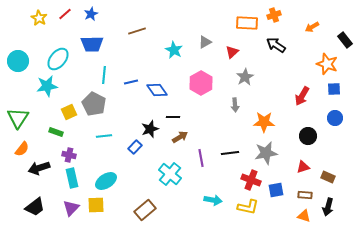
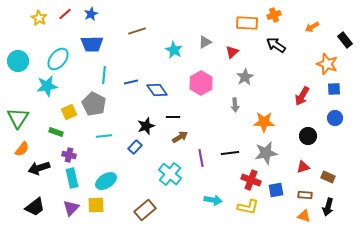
black star at (150, 129): moved 4 px left, 3 px up
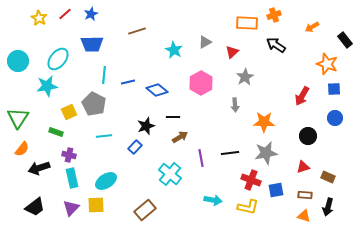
blue line at (131, 82): moved 3 px left
blue diamond at (157, 90): rotated 15 degrees counterclockwise
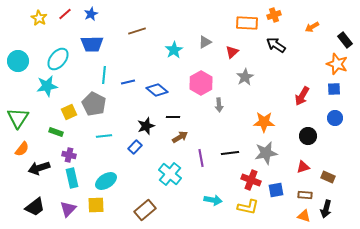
cyan star at (174, 50): rotated 12 degrees clockwise
orange star at (327, 64): moved 10 px right
gray arrow at (235, 105): moved 16 px left
black arrow at (328, 207): moved 2 px left, 2 px down
purple triangle at (71, 208): moved 3 px left, 1 px down
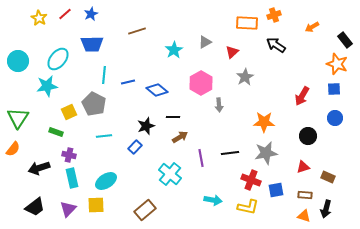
orange semicircle at (22, 149): moved 9 px left
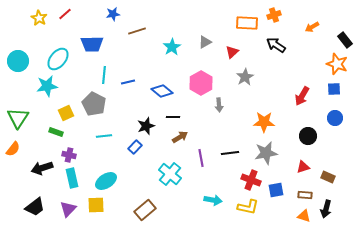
blue star at (91, 14): moved 22 px right; rotated 16 degrees clockwise
cyan star at (174, 50): moved 2 px left, 3 px up
blue diamond at (157, 90): moved 5 px right, 1 px down
yellow square at (69, 112): moved 3 px left, 1 px down
black arrow at (39, 168): moved 3 px right
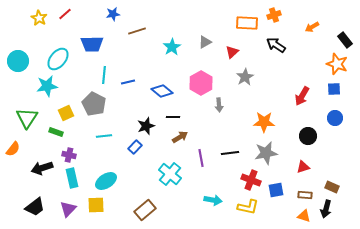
green triangle at (18, 118): moved 9 px right
brown rectangle at (328, 177): moved 4 px right, 10 px down
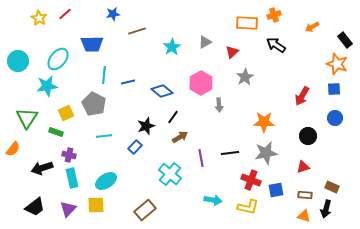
black line at (173, 117): rotated 56 degrees counterclockwise
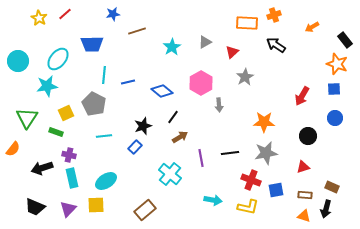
black star at (146, 126): moved 3 px left
black trapezoid at (35, 207): rotated 60 degrees clockwise
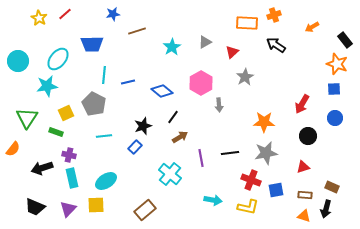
red arrow at (302, 96): moved 8 px down
